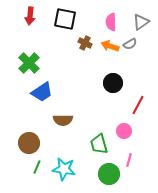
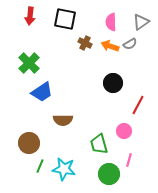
green line: moved 3 px right, 1 px up
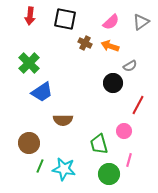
pink semicircle: rotated 132 degrees counterclockwise
gray semicircle: moved 22 px down
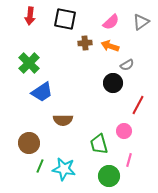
brown cross: rotated 32 degrees counterclockwise
gray semicircle: moved 3 px left, 1 px up
green circle: moved 2 px down
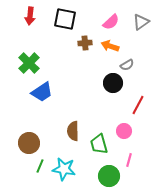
brown semicircle: moved 10 px right, 11 px down; rotated 90 degrees clockwise
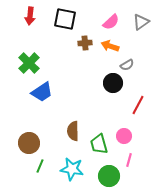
pink circle: moved 5 px down
cyan star: moved 8 px right
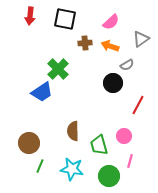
gray triangle: moved 17 px down
green cross: moved 29 px right, 6 px down
green trapezoid: moved 1 px down
pink line: moved 1 px right, 1 px down
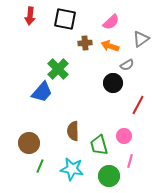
blue trapezoid: rotated 15 degrees counterclockwise
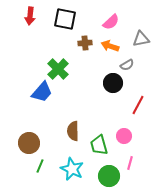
gray triangle: rotated 24 degrees clockwise
pink line: moved 2 px down
cyan star: rotated 15 degrees clockwise
